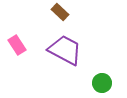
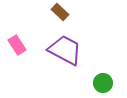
green circle: moved 1 px right
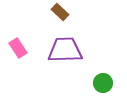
pink rectangle: moved 1 px right, 3 px down
purple trapezoid: rotated 30 degrees counterclockwise
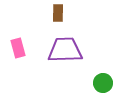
brown rectangle: moved 2 px left, 1 px down; rotated 48 degrees clockwise
pink rectangle: rotated 18 degrees clockwise
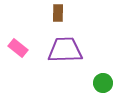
pink rectangle: rotated 36 degrees counterclockwise
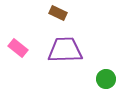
brown rectangle: rotated 66 degrees counterclockwise
green circle: moved 3 px right, 4 px up
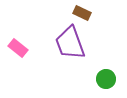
brown rectangle: moved 24 px right
purple trapezoid: moved 5 px right, 7 px up; rotated 108 degrees counterclockwise
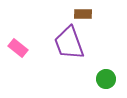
brown rectangle: moved 1 px right, 1 px down; rotated 24 degrees counterclockwise
purple trapezoid: moved 1 px left
